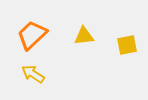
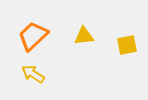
orange trapezoid: moved 1 px right, 1 px down
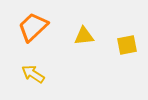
orange trapezoid: moved 9 px up
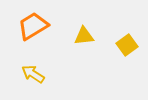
orange trapezoid: moved 1 px up; rotated 12 degrees clockwise
yellow square: rotated 25 degrees counterclockwise
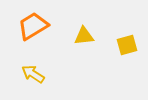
yellow square: rotated 20 degrees clockwise
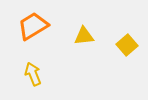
yellow square: rotated 25 degrees counterclockwise
yellow arrow: rotated 35 degrees clockwise
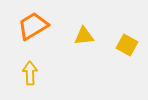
yellow square: rotated 20 degrees counterclockwise
yellow arrow: moved 3 px left, 1 px up; rotated 20 degrees clockwise
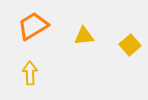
yellow square: moved 3 px right; rotated 20 degrees clockwise
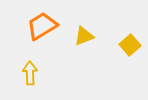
orange trapezoid: moved 9 px right
yellow triangle: rotated 15 degrees counterclockwise
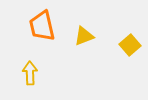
orange trapezoid: rotated 72 degrees counterclockwise
